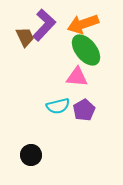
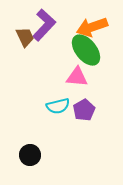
orange arrow: moved 9 px right, 3 px down
black circle: moved 1 px left
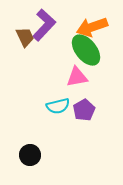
pink triangle: rotated 15 degrees counterclockwise
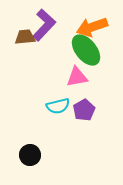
brown trapezoid: rotated 70 degrees counterclockwise
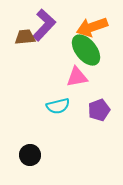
purple pentagon: moved 15 px right; rotated 10 degrees clockwise
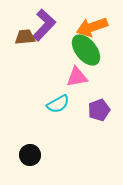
cyan semicircle: moved 2 px up; rotated 15 degrees counterclockwise
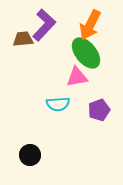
orange arrow: moved 2 px left, 2 px up; rotated 44 degrees counterclockwise
brown trapezoid: moved 2 px left, 2 px down
green ellipse: moved 3 px down
cyan semicircle: rotated 25 degrees clockwise
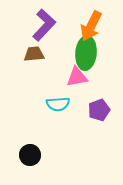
orange arrow: moved 1 px right, 1 px down
brown trapezoid: moved 11 px right, 15 px down
green ellipse: rotated 44 degrees clockwise
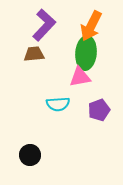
pink triangle: moved 3 px right
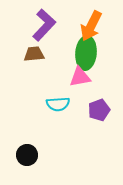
black circle: moved 3 px left
